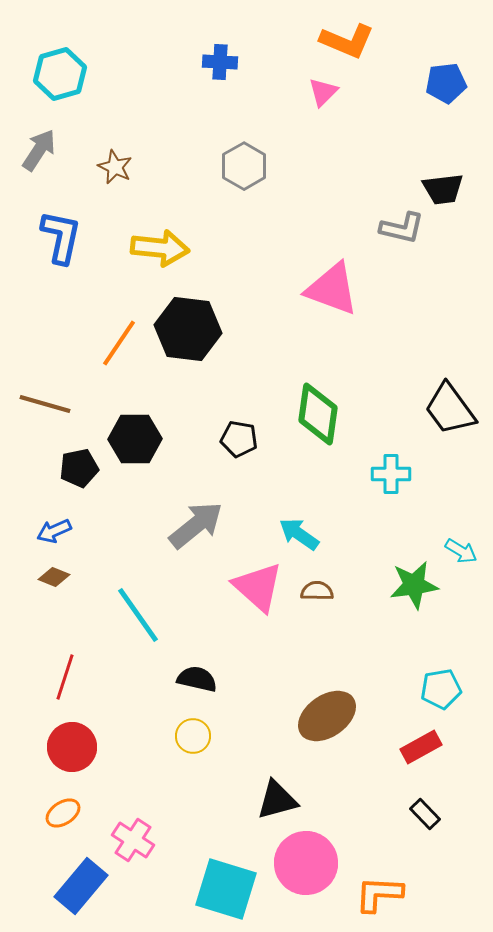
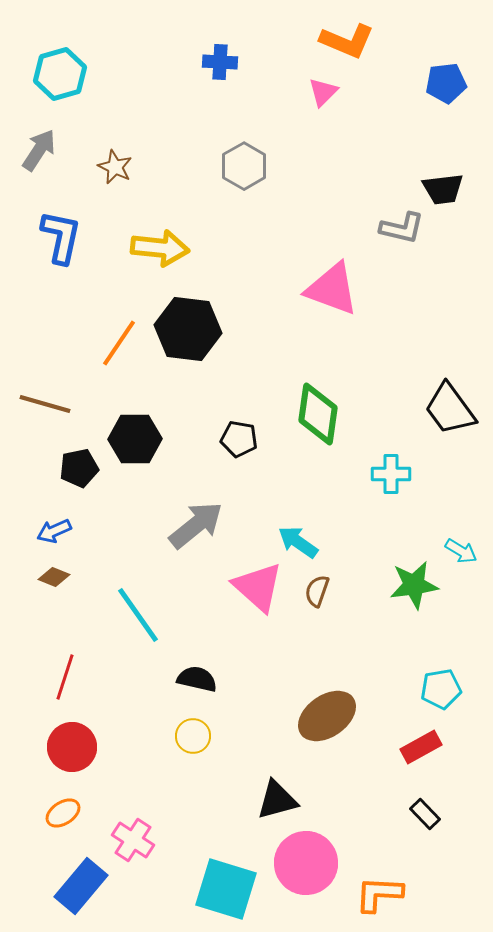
cyan arrow at (299, 534): moved 1 px left, 8 px down
brown semicircle at (317, 591): rotated 72 degrees counterclockwise
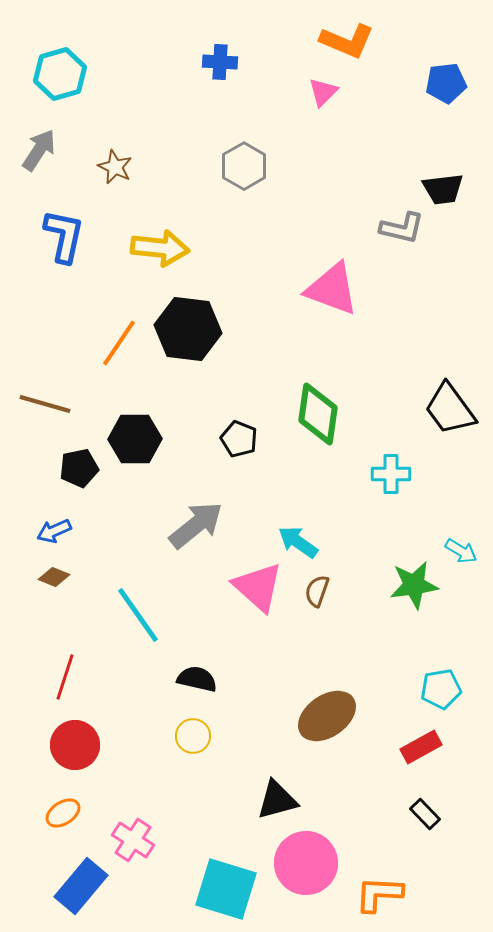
blue L-shape at (61, 237): moved 3 px right, 1 px up
black pentagon at (239, 439): rotated 12 degrees clockwise
red circle at (72, 747): moved 3 px right, 2 px up
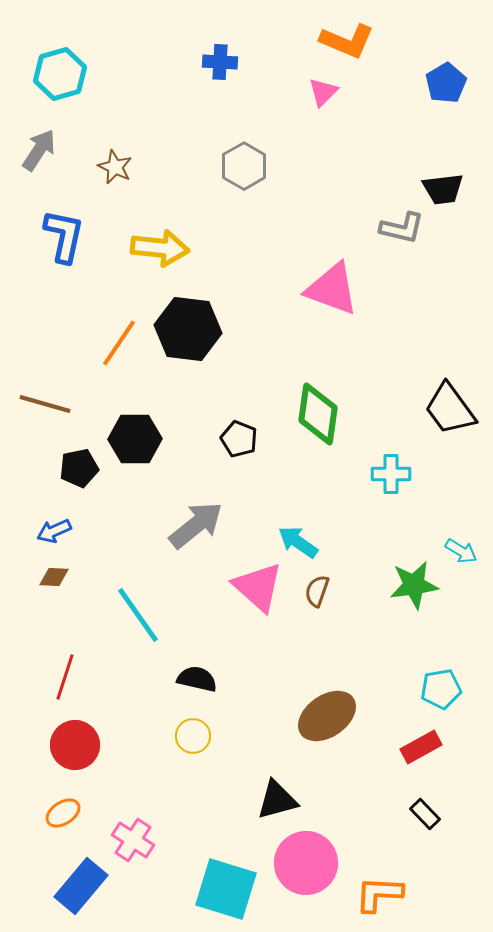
blue pentagon at (446, 83): rotated 24 degrees counterclockwise
brown diamond at (54, 577): rotated 20 degrees counterclockwise
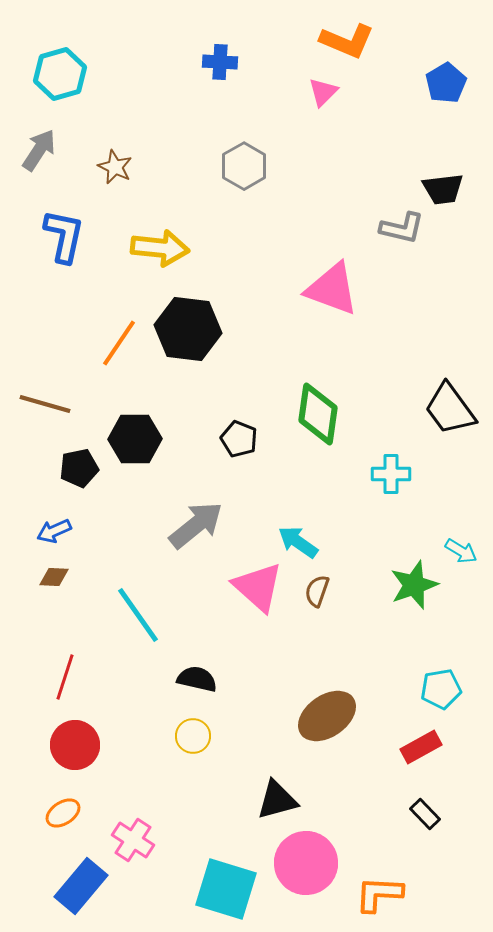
green star at (414, 585): rotated 12 degrees counterclockwise
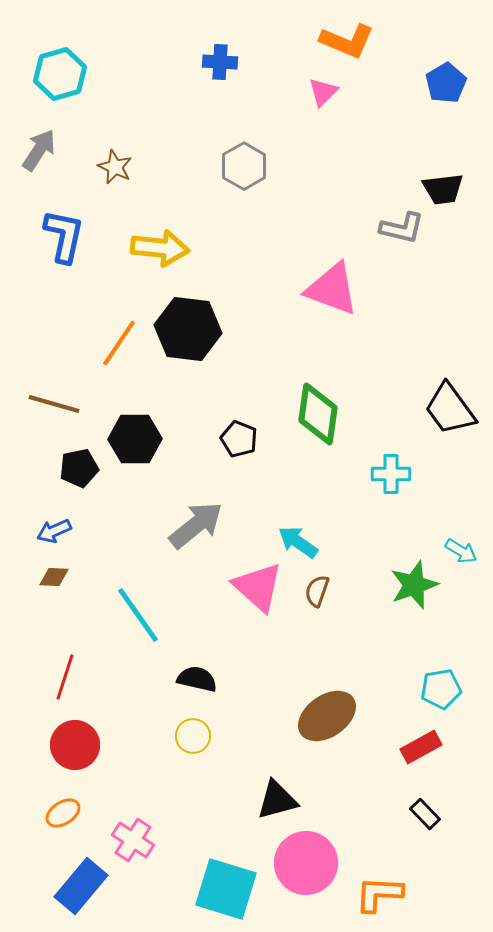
brown line at (45, 404): moved 9 px right
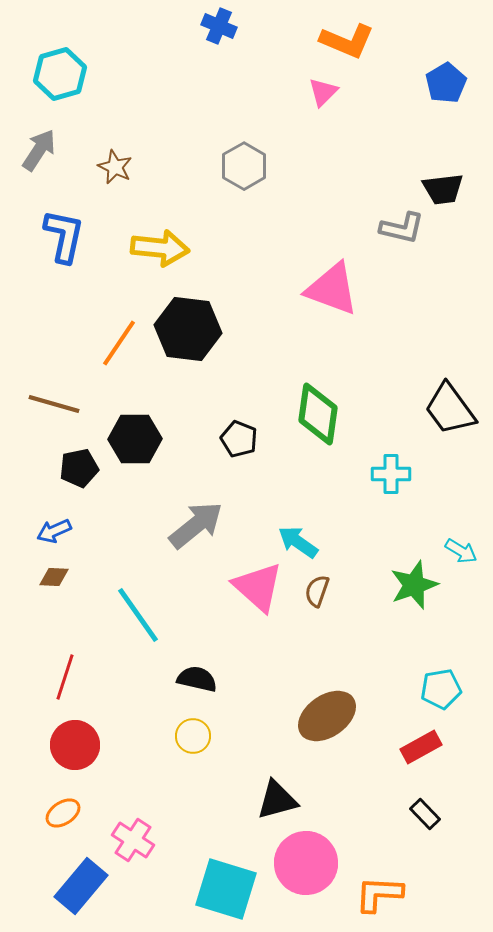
blue cross at (220, 62): moved 1 px left, 36 px up; rotated 20 degrees clockwise
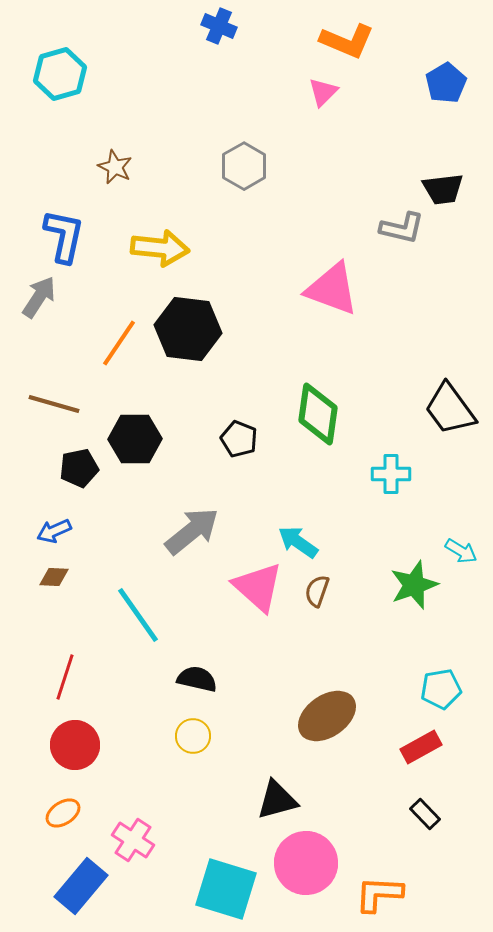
gray arrow at (39, 150): moved 147 px down
gray arrow at (196, 525): moved 4 px left, 6 px down
